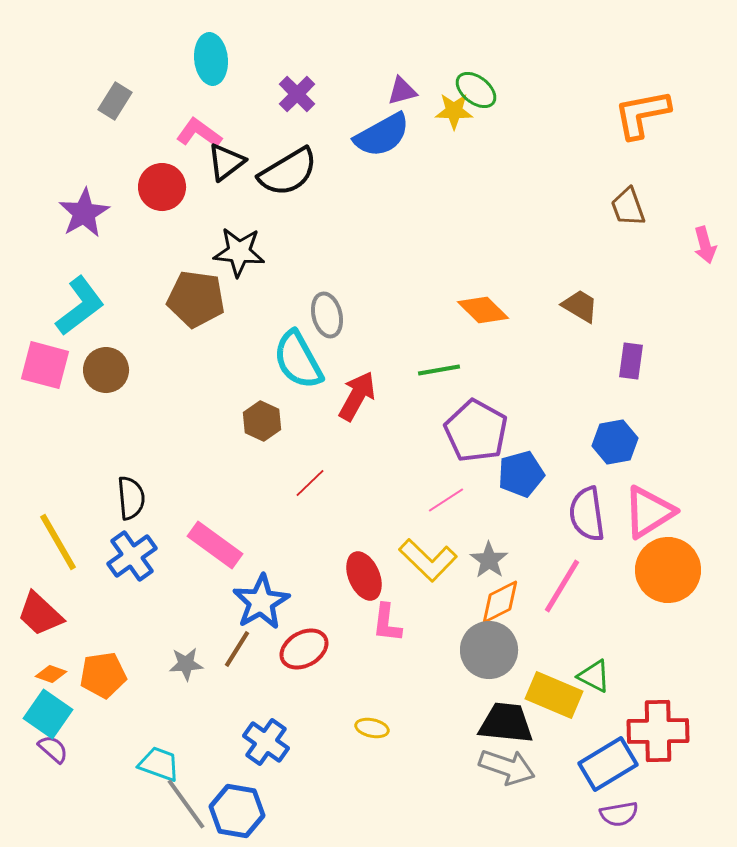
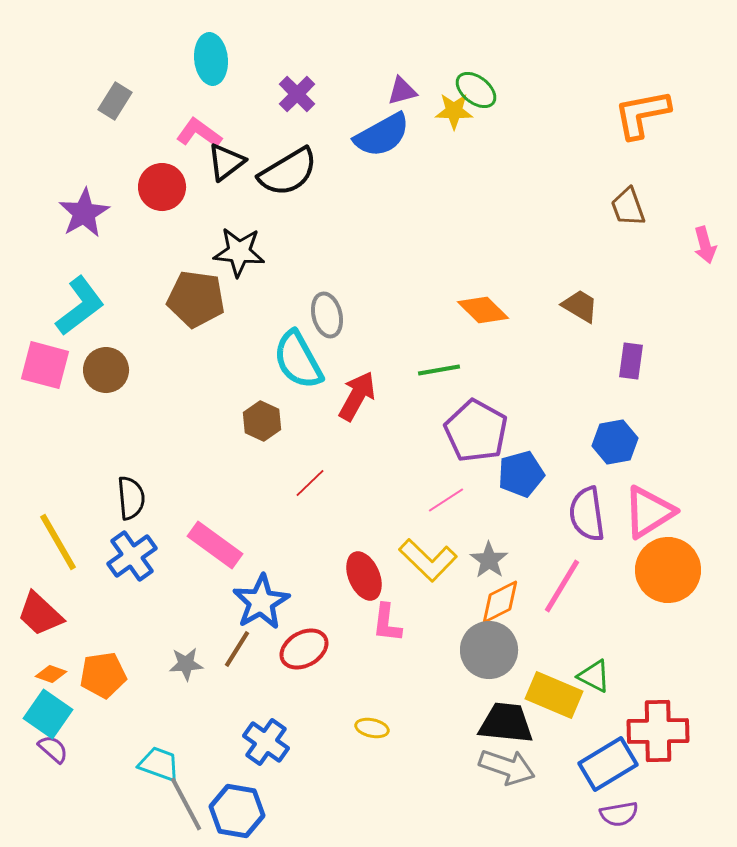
gray line at (186, 804): rotated 8 degrees clockwise
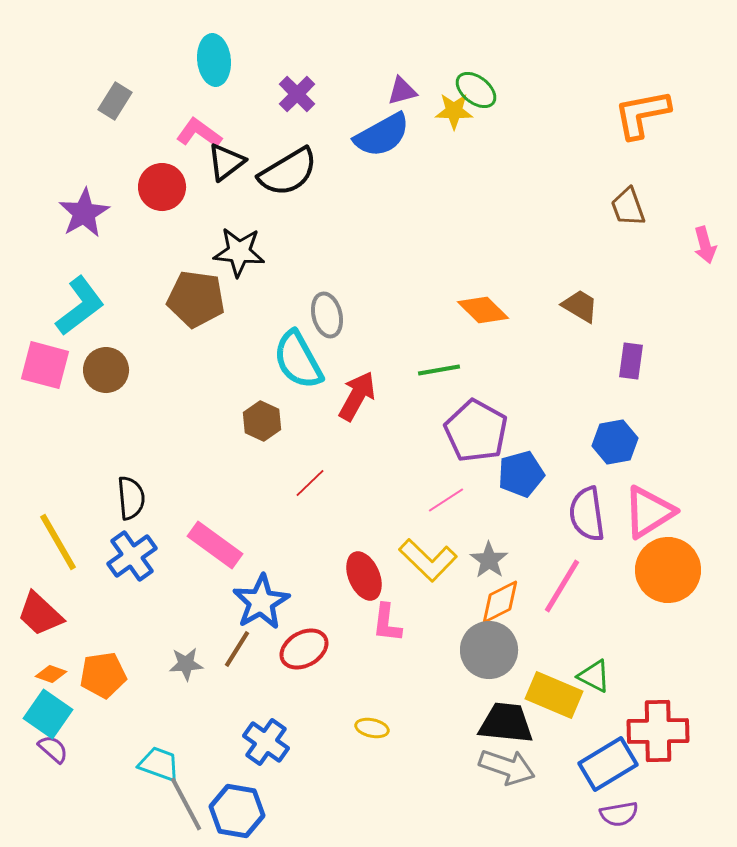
cyan ellipse at (211, 59): moved 3 px right, 1 px down
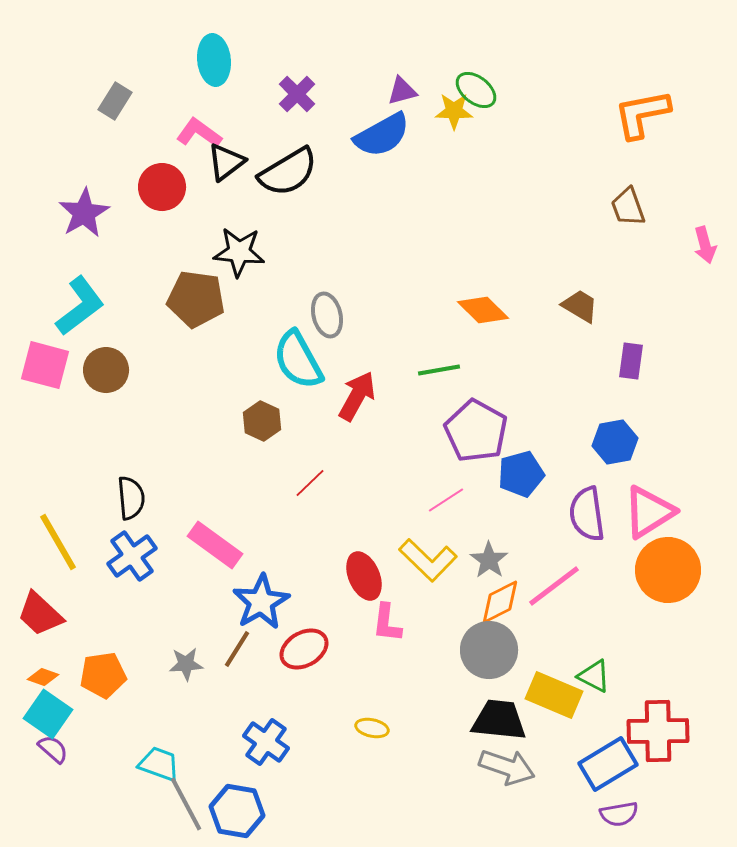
pink line at (562, 586): moved 8 px left; rotated 22 degrees clockwise
orange diamond at (51, 674): moved 8 px left, 3 px down
black trapezoid at (506, 723): moved 7 px left, 3 px up
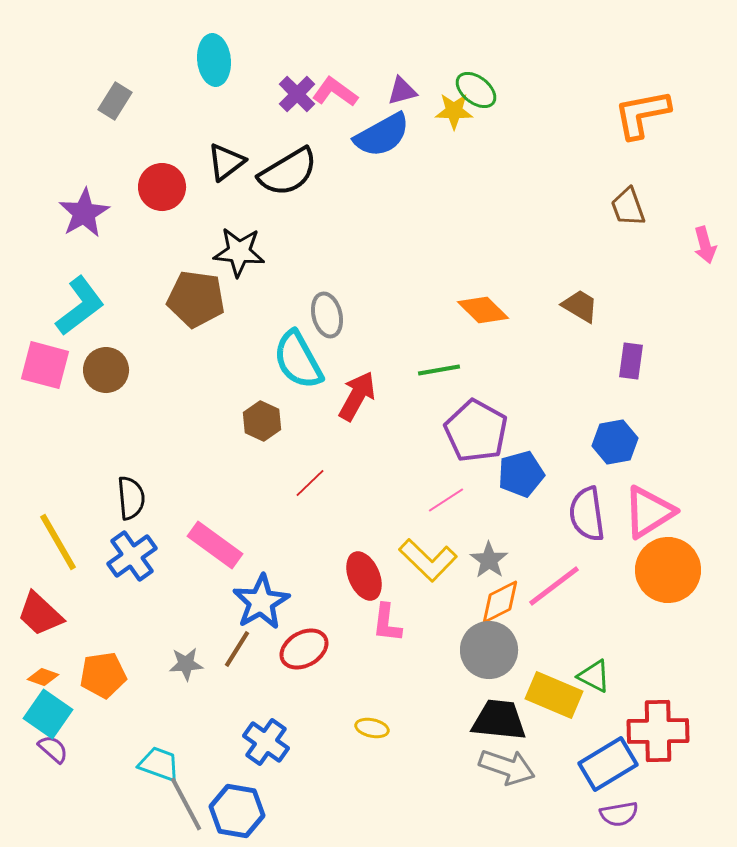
pink L-shape at (199, 133): moved 136 px right, 41 px up
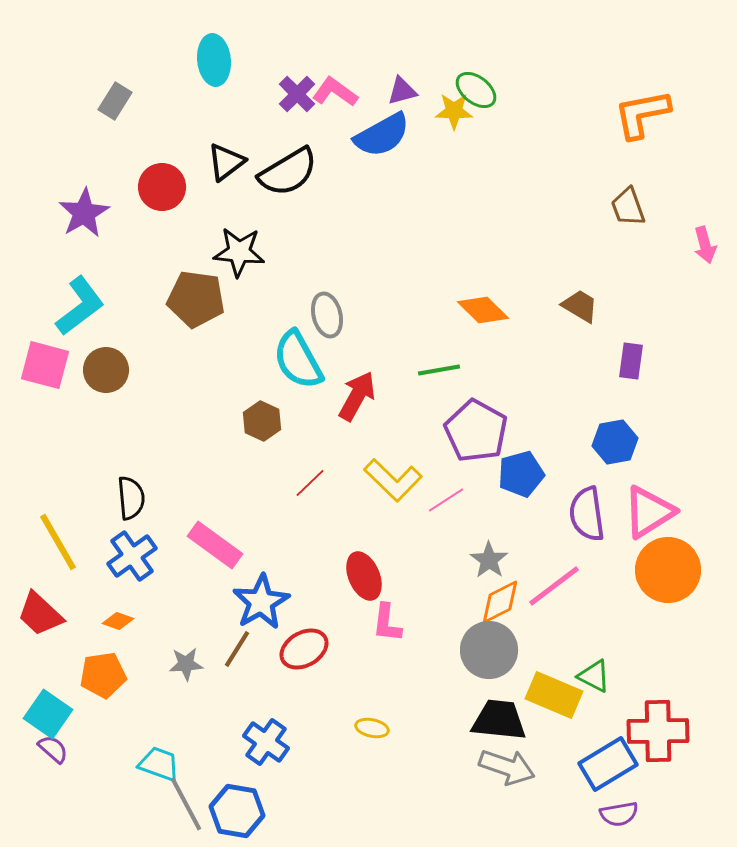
yellow L-shape at (428, 560): moved 35 px left, 80 px up
orange diamond at (43, 677): moved 75 px right, 56 px up
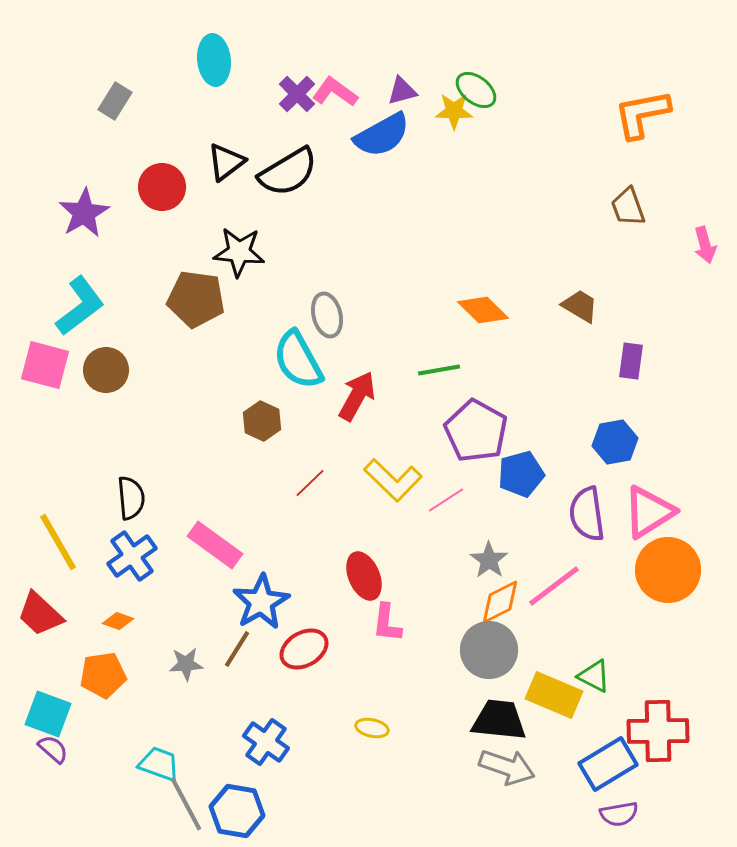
cyan square at (48, 714): rotated 15 degrees counterclockwise
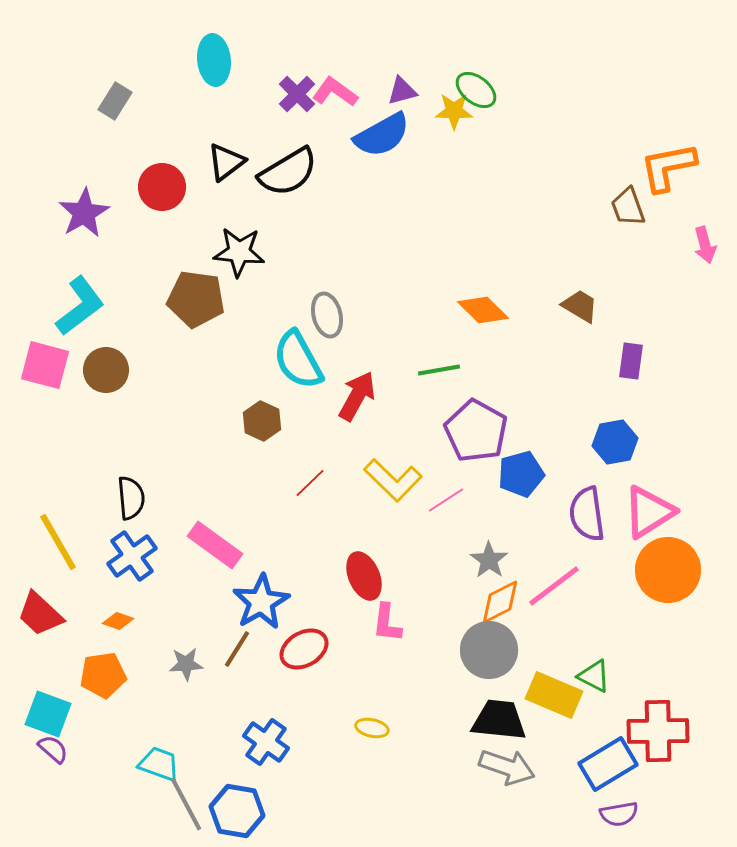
orange L-shape at (642, 114): moved 26 px right, 53 px down
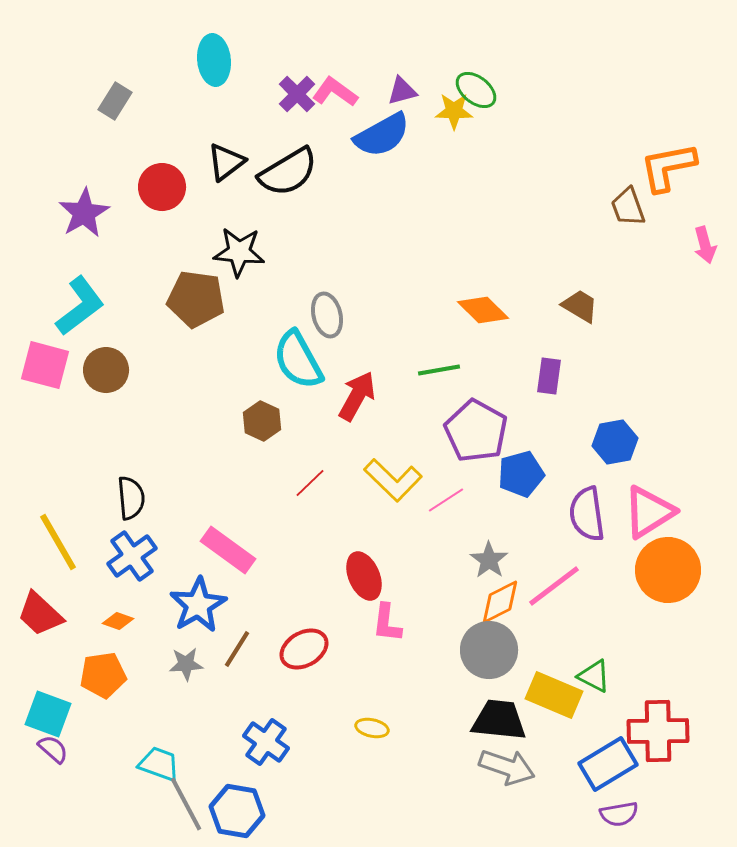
purple rectangle at (631, 361): moved 82 px left, 15 px down
pink rectangle at (215, 545): moved 13 px right, 5 px down
blue star at (261, 602): moved 63 px left, 3 px down
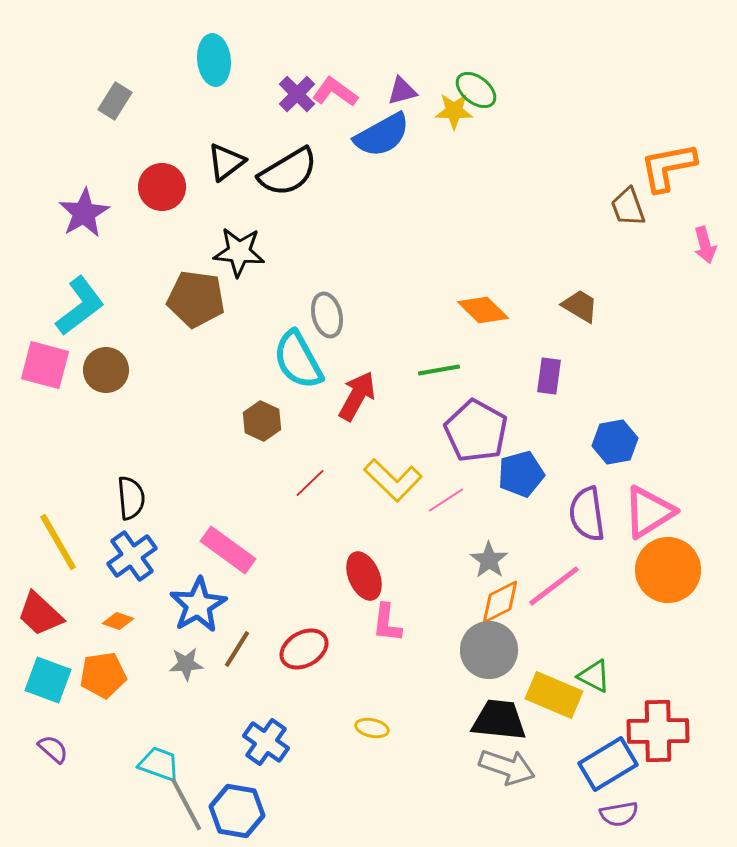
cyan square at (48, 714): moved 34 px up
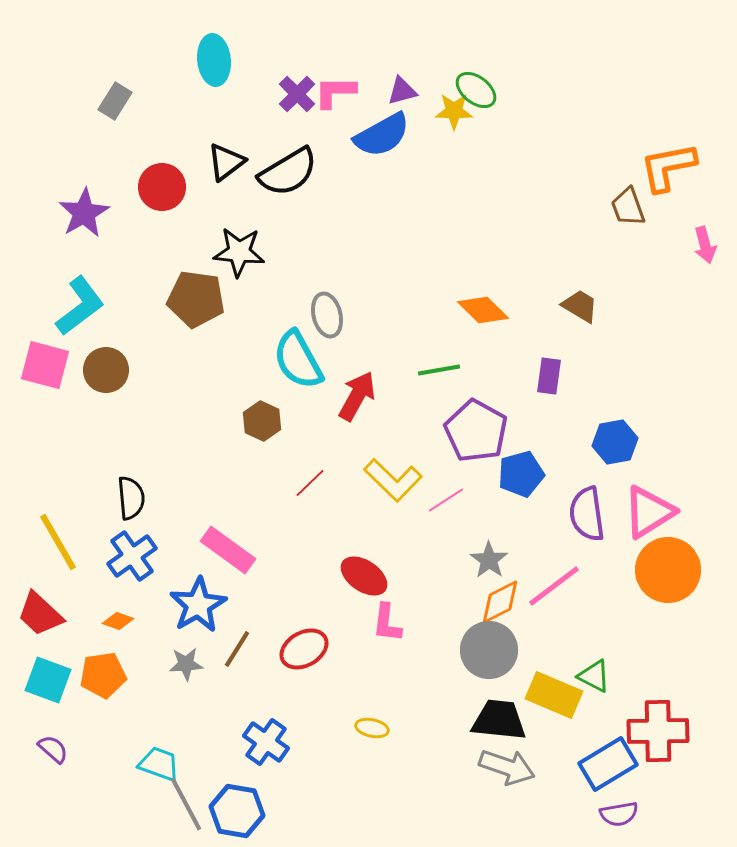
pink L-shape at (335, 92): rotated 36 degrees counterclockwise
red ellipse at (364, 576): rotated 33 degrees counterclockwise
